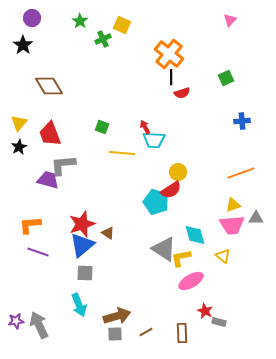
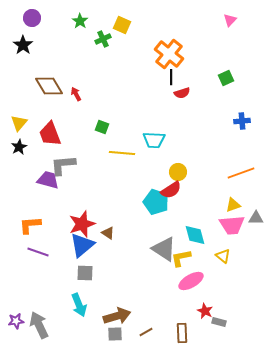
red arrow at (145, 127): moved 69 px left, 33 px up
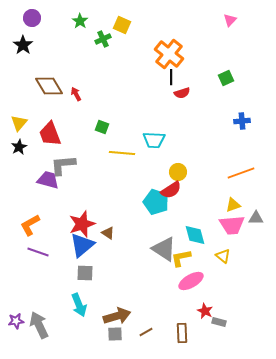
orange L-shape at (30, 225): rotated 25 degrees counterclockwise
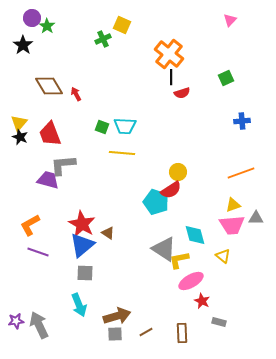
green star at (80, 21): moved 33 px left, 5 px down
cyan trapezoid at (154, 140): moved 29 px left, 14 px up
black star at (19, 147): moved 1 px right, 10 px up; rotated 21 degrees counterclockwise
red star at (82, 224): rotated 24 degrees counterclockwise
yellow L-shape at (181, 258): moved 2 px left, 2 px down
red star at (205, 311): moved 3 px left, 10 px up
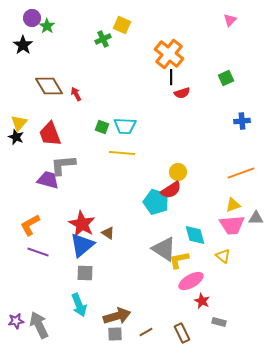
black star at (20, 137): moved 4 px left
brown rectangle at (182, 333): rotated 24 degrees counterclockwise
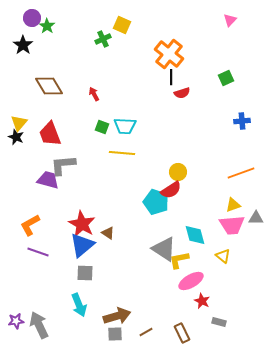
red arrow at (76, 94): moved 18 px right
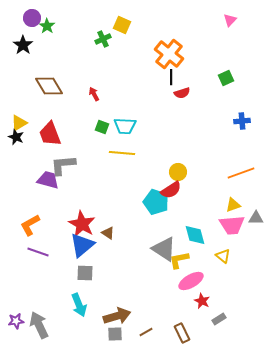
yellow triangle at (19, 123): rotated 18 degrees clockwise
gray rectangle at (219, 322): moved 3 px up; rotated 48 degrees counterclockwise
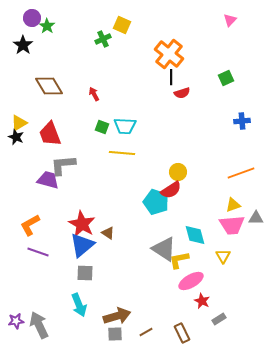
yellow triangle at (223, 256): rotated 21 degrees clockwise
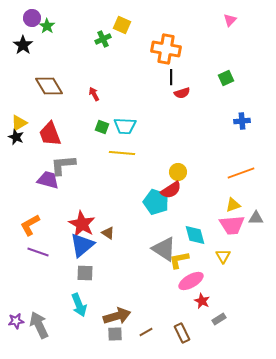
orange cross at (169, 54): moved 3 px left, 5 px up; rotated 28 degrees counterclockwise
